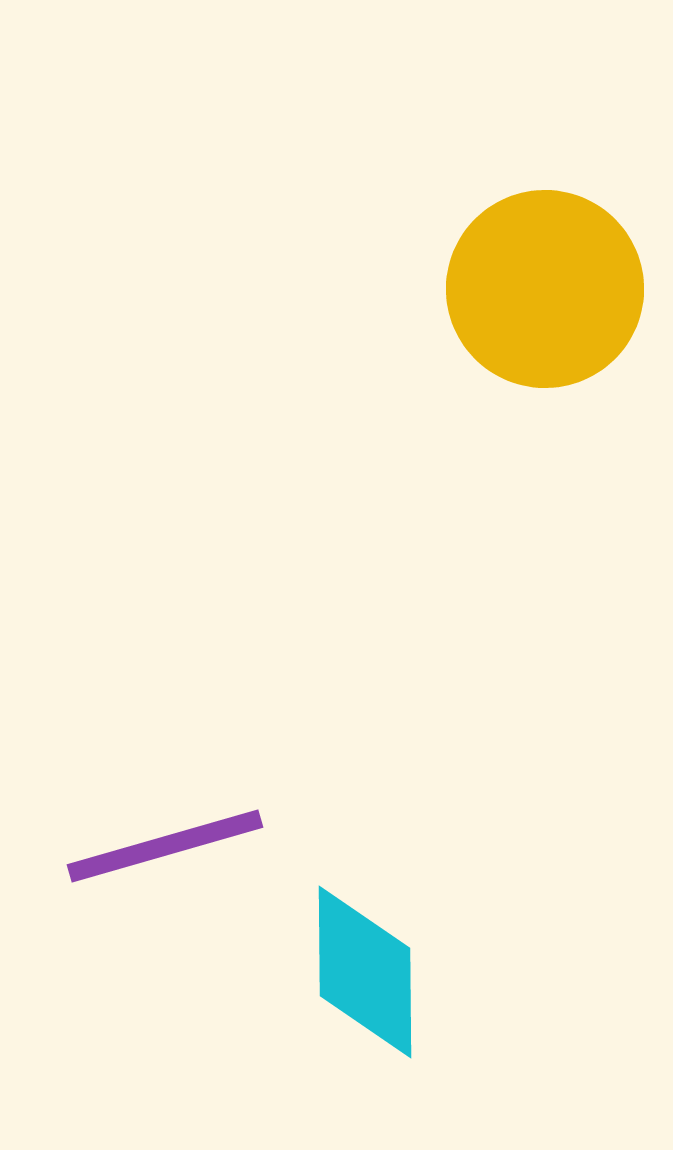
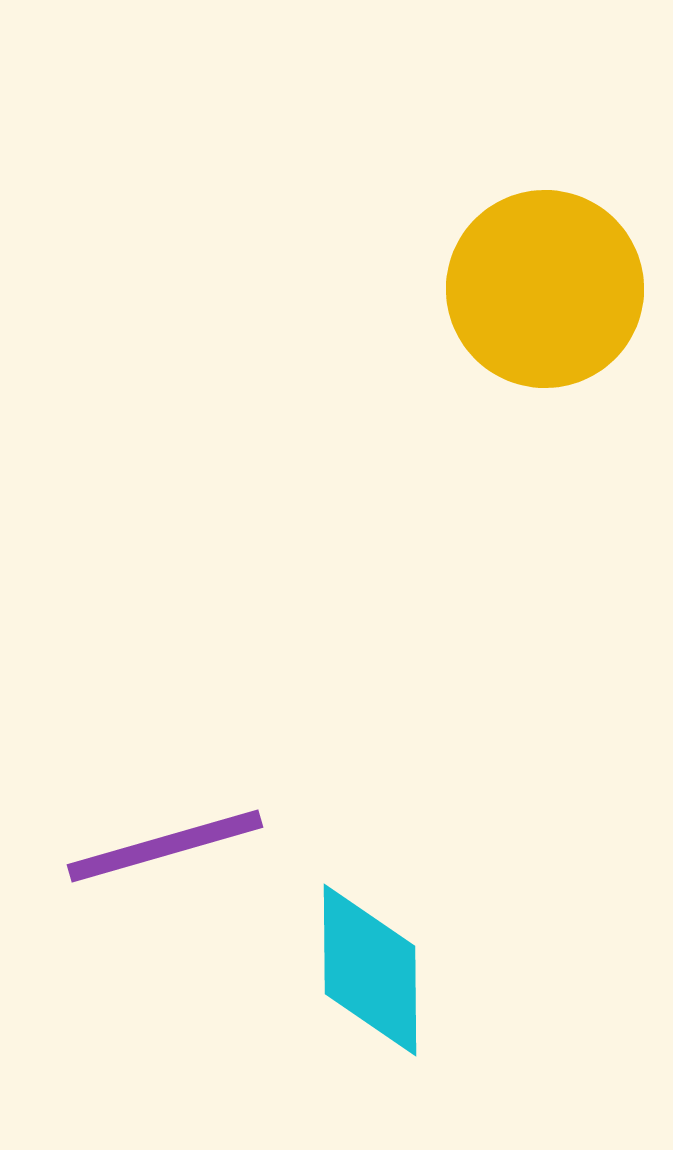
cyan diamond: moved 5 px right, 2 px up
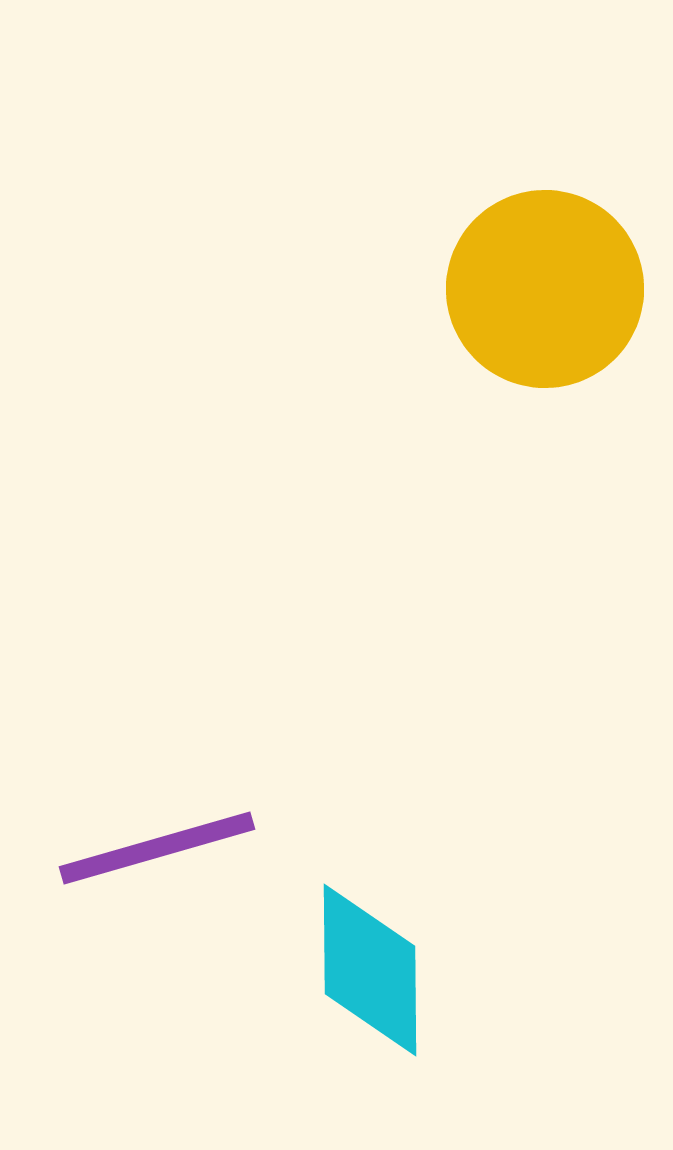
purple line: moved 8 px left, 2 px down
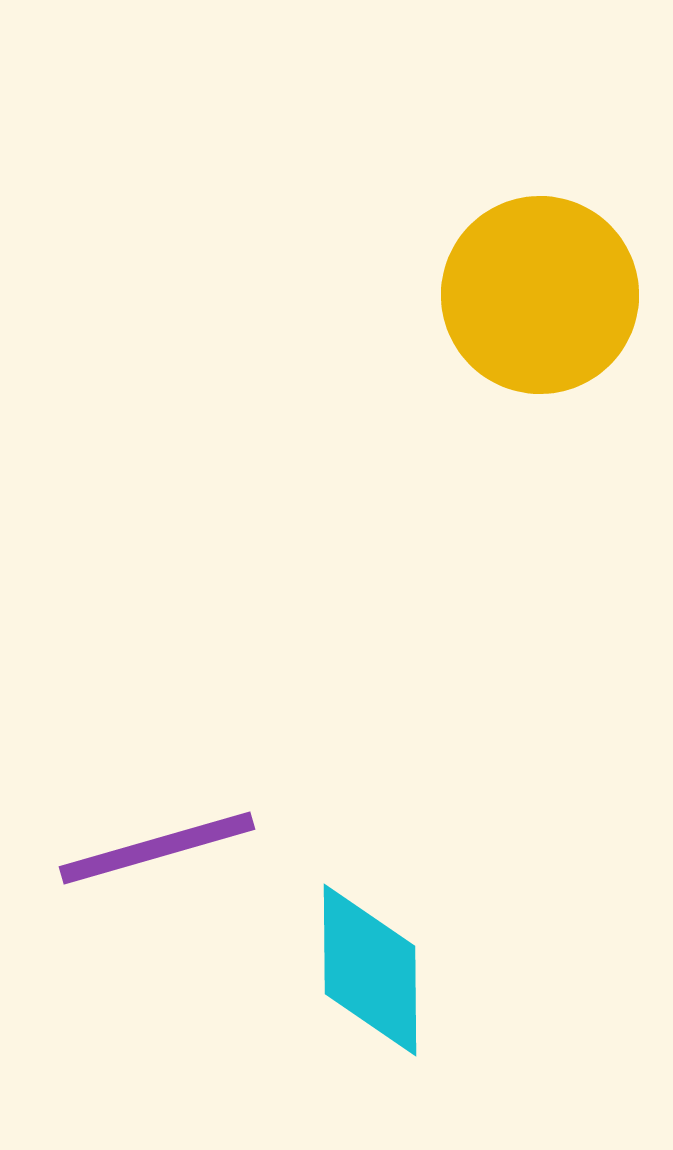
yellow circle: moved 5 px left, 6 px down
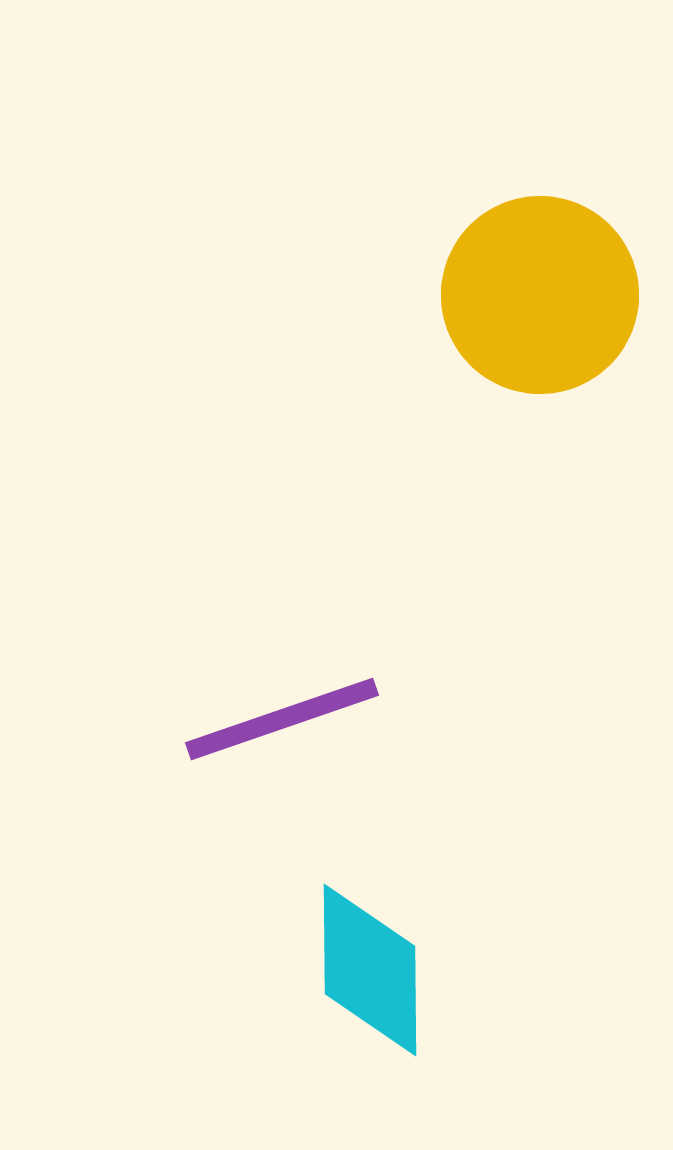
purple line: moved 125 px right, 129 px up; rotated 3 degrees counterclockwise
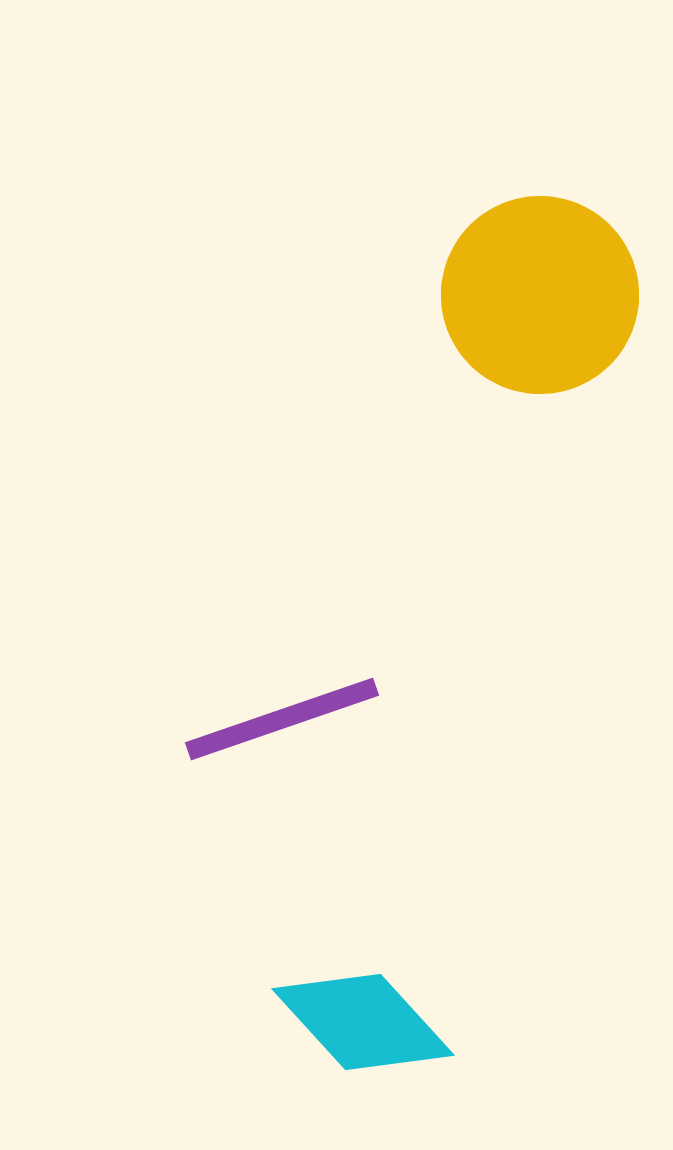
cyan diamond: moved 7 px left, 52 px down; rotated 42 degrees counterclockwise
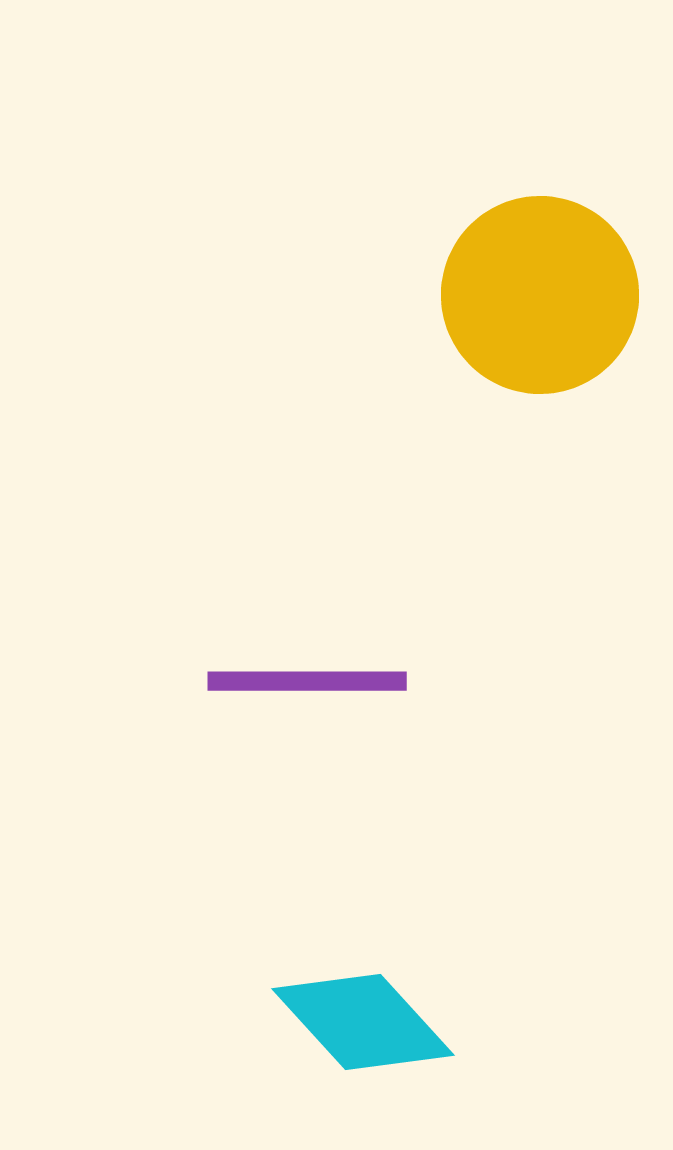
purple line: moved 25 px right, 38 px up; rotated 19 degrees clockwise
